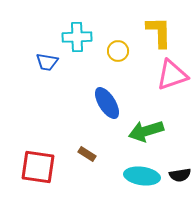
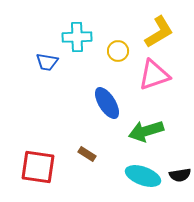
yellow L-shape: rotated 60 degrees clockwise
pink triangle: moved 18 px left
cyan ellipse: moved 1 px right; rotated 12 degrees clockwise
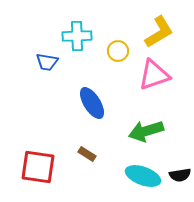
cyan cross: moved 1 px up
blue ellipse: moved 15 px left
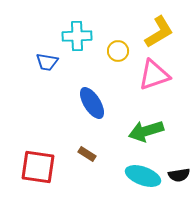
black semicircle: moved 1 px left
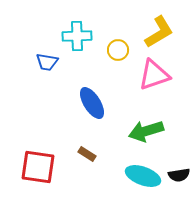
yellow circle: moved 1 px up
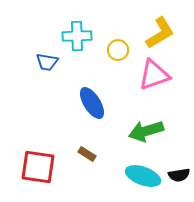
yellow L-shape: moved 1 px right, 1 px down
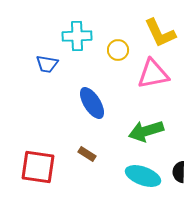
yellow L-shape: rotated 96 degrees clockwise
blue trapezoid: moved 2 px down
pink triangle: moved 1 px left, 1 px up; rotated 8 degrees clockwise
black semicircle: moved 3 px up; rotated 100 degrees clockwise
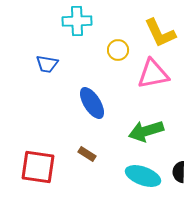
cyan cross: moved 15 px up
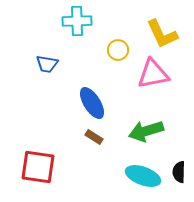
yellow L-shape: moved 2 px right, 1 px down
brown rectangle: moved 7 px right, 17 px up
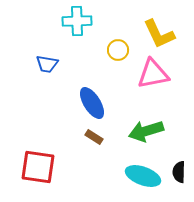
yellow L-shape: moved 3 px left
